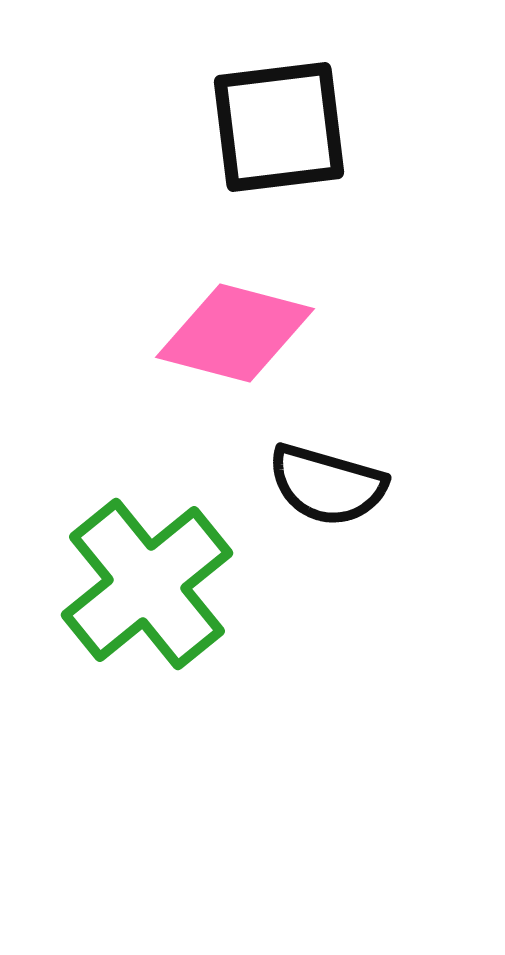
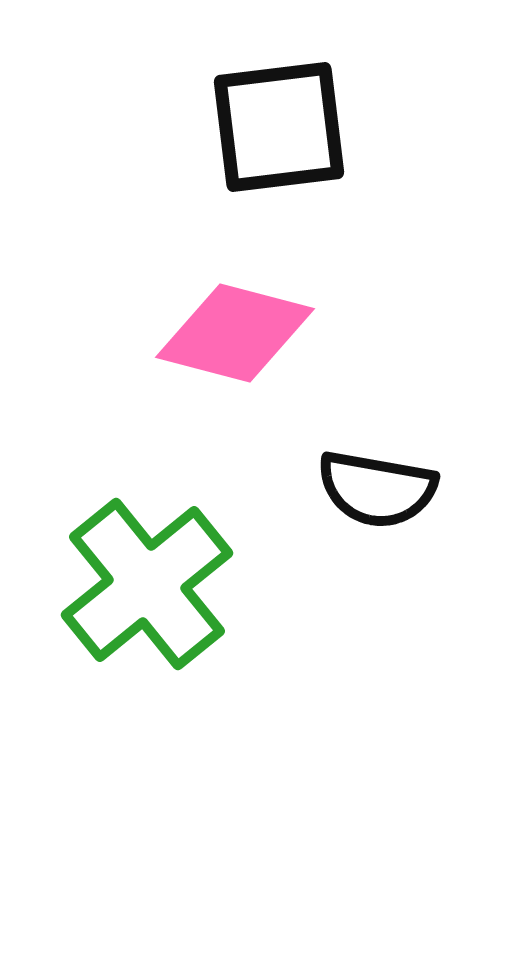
black semicircle: moved 50 px right, 4 px down; rotated 6 degrees counterclockwise
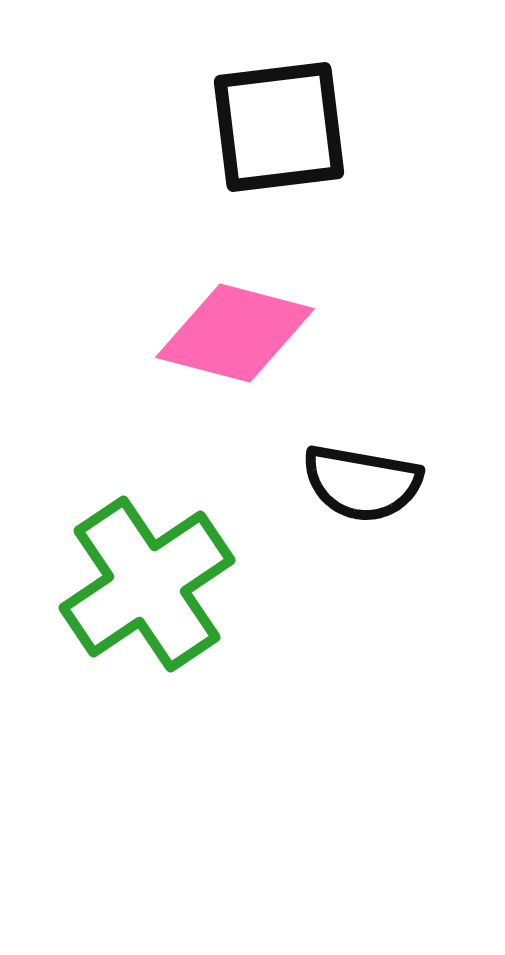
black semicircle: moved 15 px left, 6 px up
green cross: rotated 5 degrees clockwise
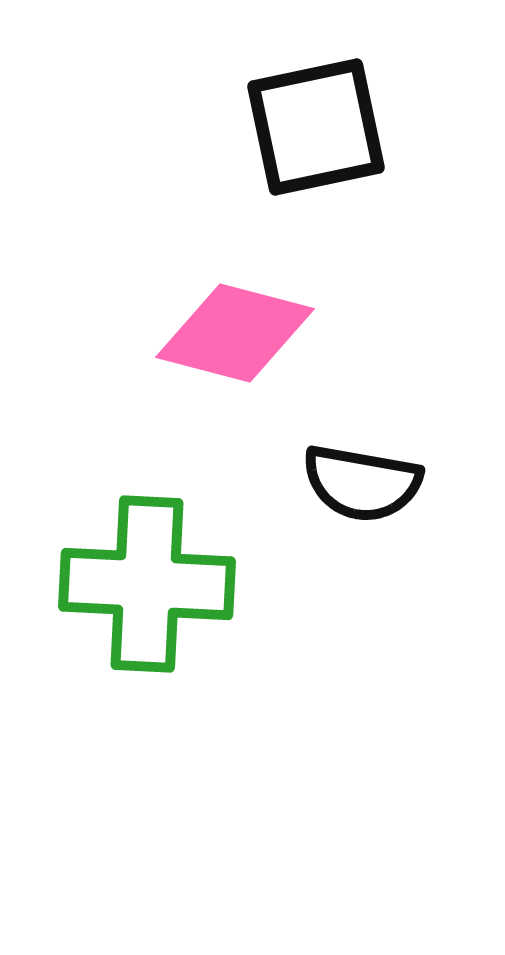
black square: moved 37 px right; rotated 5 degrees counterclockwise
green cross: rotated 37 degrees clockwise
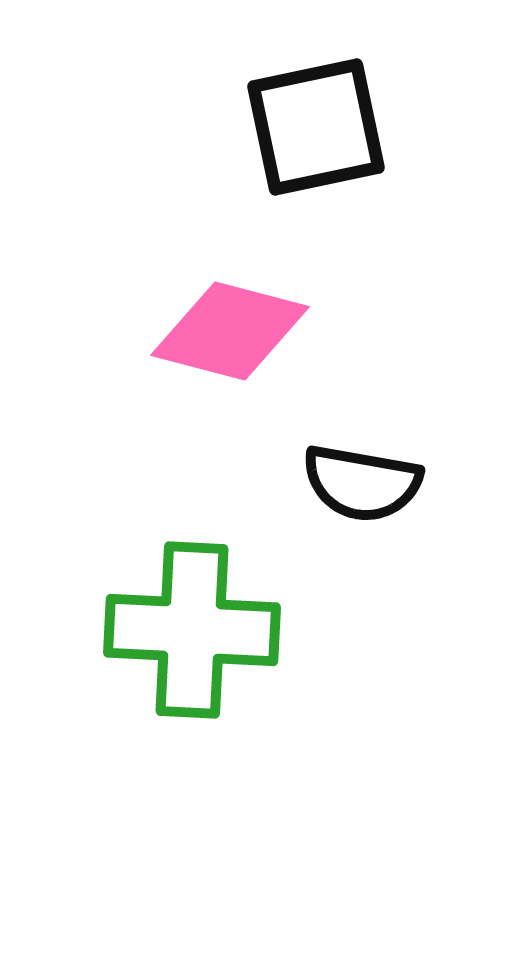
pink diamond: moved 5 px left, 2 px up
green cross: moved 45 px right, 46 px down
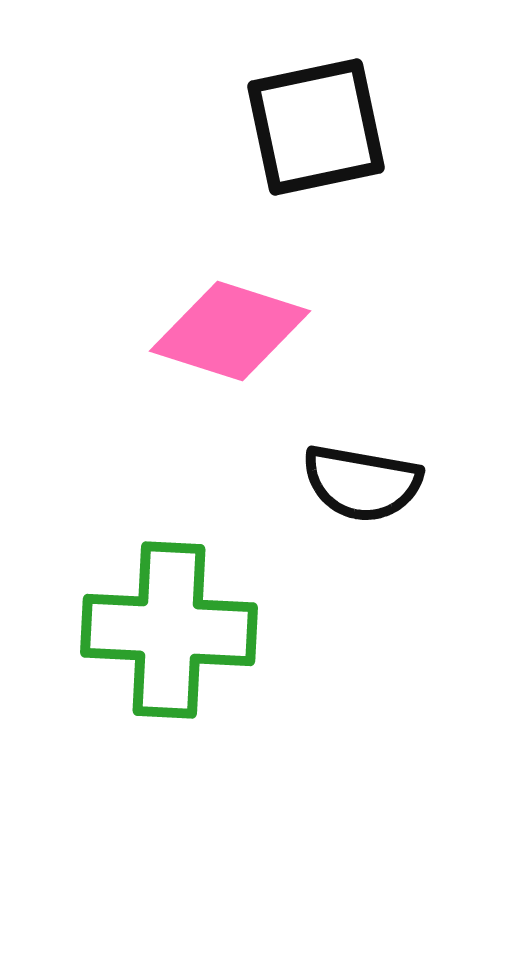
pink diamond: rotated 3 degrees clockwise
green cross: moved 23 px left
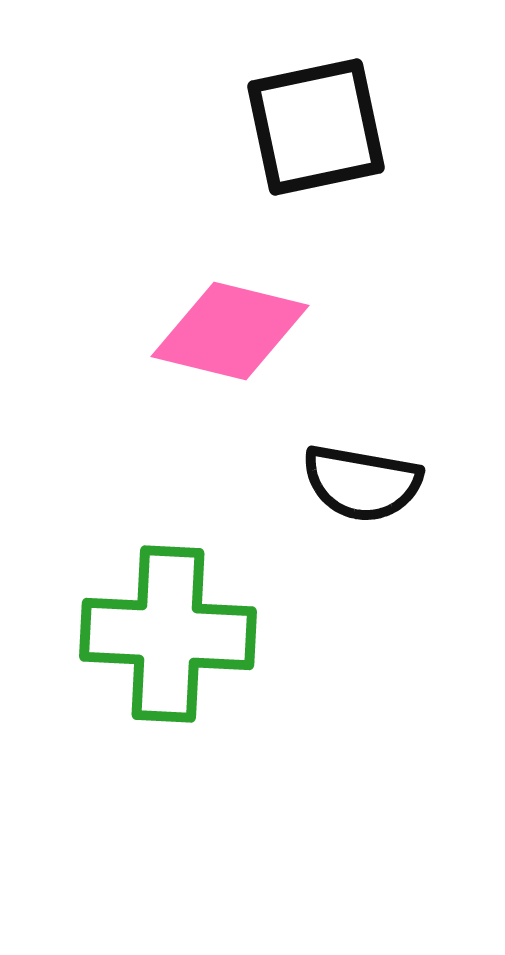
pink diamond: rotated 4 degrees counterclockwise
green cross: moved 1 px left, 4 px down
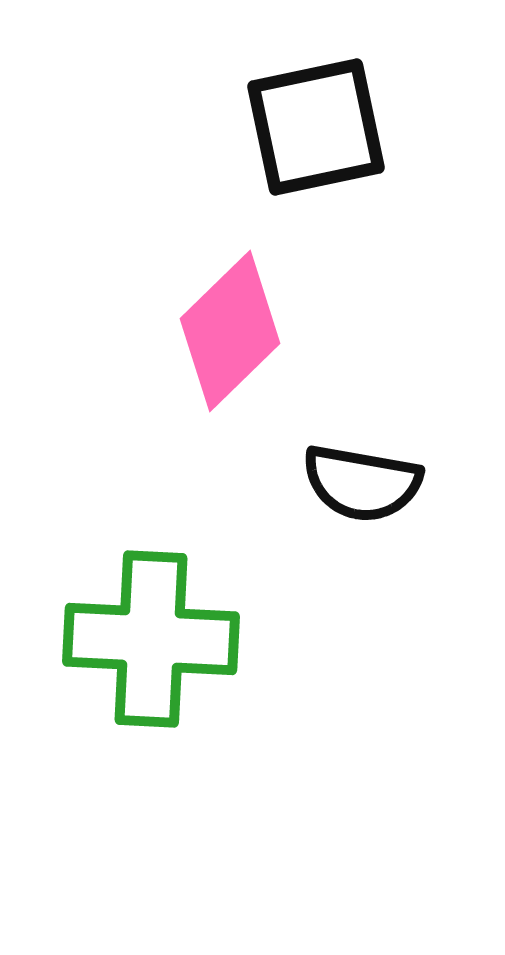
pink diamond: rotated 58 degrees counterclockwise
green cross: moved 17 px left, 5 px down
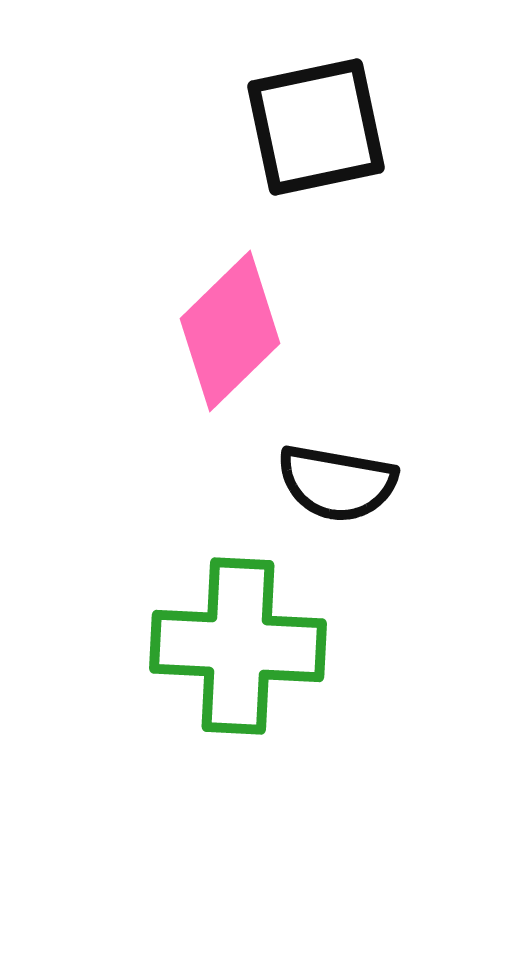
black semicircle: moved 25 px left
green cross: moved 87 px right, 7 px down
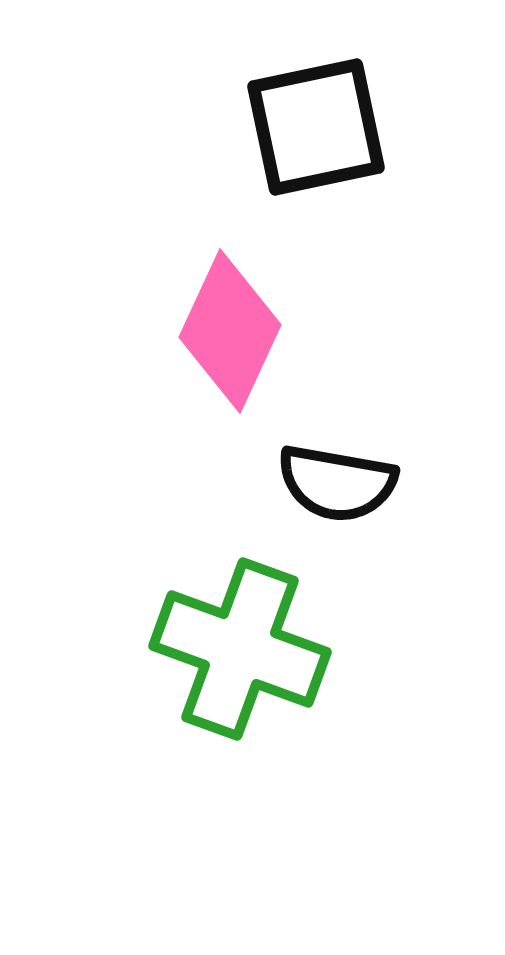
pink diamond: rotated 21 degrees counterclockwise
green cross: moved 2 px right, 3 px down; rotated 17 degrees clockwise
